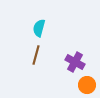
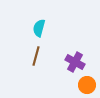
brown line: moved 1 px down
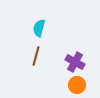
orange circle: moved 10 px left
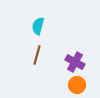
cyan semicircle: moved 1 px left, 2 px up
brown line: moved 1 px right, 1 px up
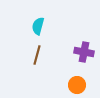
purple cross: moved 9 px right, 10 px up; rotated 18 degrees counterclockwise
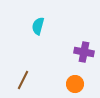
brown line: moved 14 px left, 25 px down; rotated 12 degrees clockwise
orange circle: moved 2 px left, 1 px up
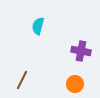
purple cross: moved 3 px left, 1 px up
brown line: moved 1 px left
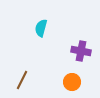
cyan semicircle: moved 3 px right, 2 px down
orange circle: moved 3 px left, 2 px up
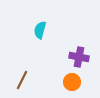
cyan semicircle: moved 1 px left, 2 px down
purple cross: moved 2 px left, 6 px down
